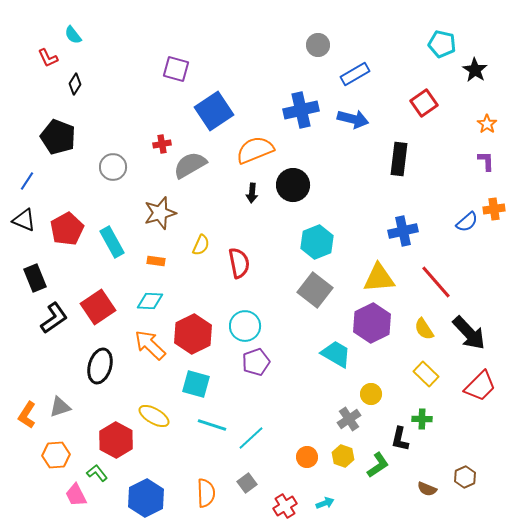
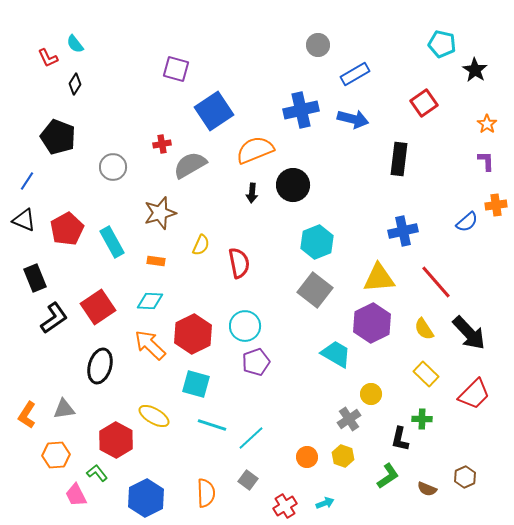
cyan semicircle at (73, 35): moved 2 px right, 9 px down
orange cross at (494, 209): moved 2 px right, 4 px up
red trapezoid at (480, 386): moved 6 px left, 8 px down
gray triangle at (60, 407): moved 4 px right, 2 px down; rotated 10 degrees clockwise
green L-shape at (378, 465): moved 10 px right, 11 px down
gray square at (247, 483): moved 1 px right, 3 px up; rotated 18 degrees counterclockwise
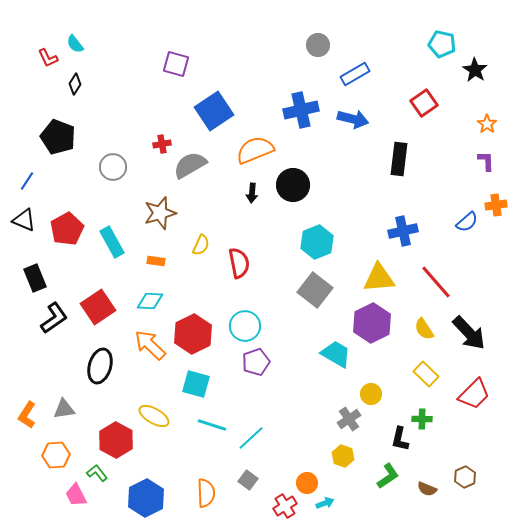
purple square at (176, 69): moved 5 px up
orange circle at (307, 457): moved 26 px down
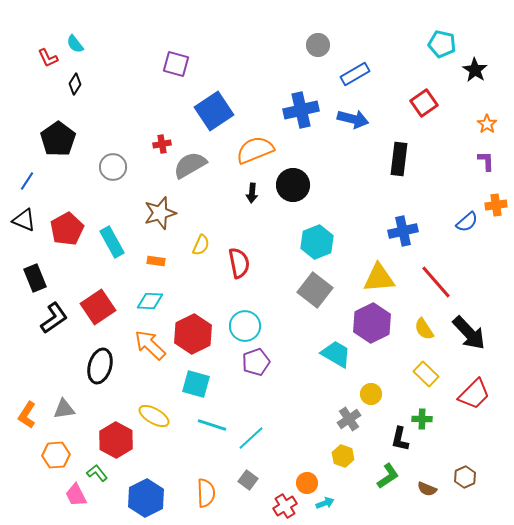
black pentagon at (58, 137): moved 2 px down; rotated 16 degrees clockwise
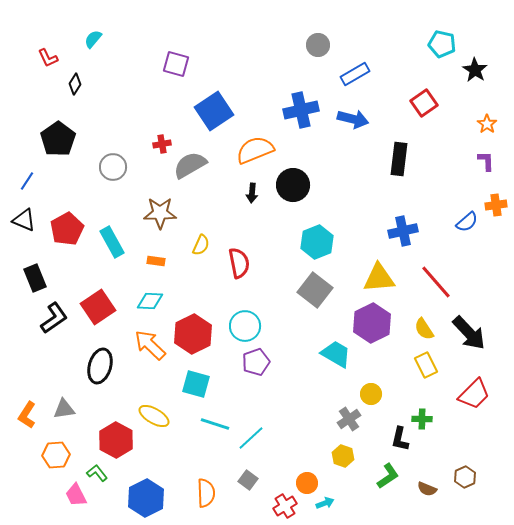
cyan semicircle at (75, 44): moved 18 px right, 5 px up; rotated 78 degrees clockwise
brown star at (160, 213): rotated 16 degrees clockwise
yellow rectangle at (426, 374): moved 9 px up; rotated 20 degrees clockwise
cyan line at (212, 425): moved 3 px right, 1 px up
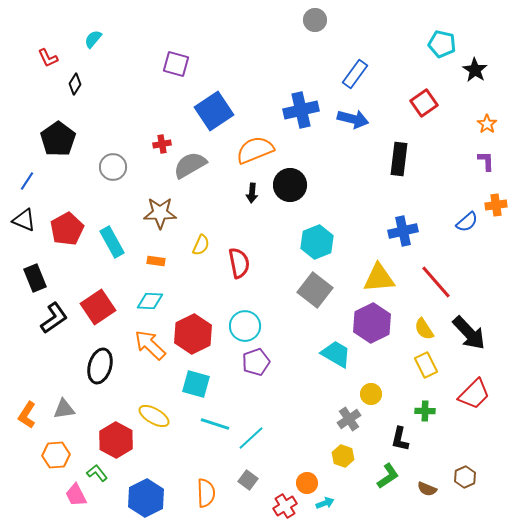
gray circle at (318, 45): moved 3 px left, 25 px up
blue rectangle at (355, 74): rotated 24 degrees counterclockwise
black circle at (293, 185): moved 3 px left
green cross at (422, 419): moved 3 px right, 8 px up
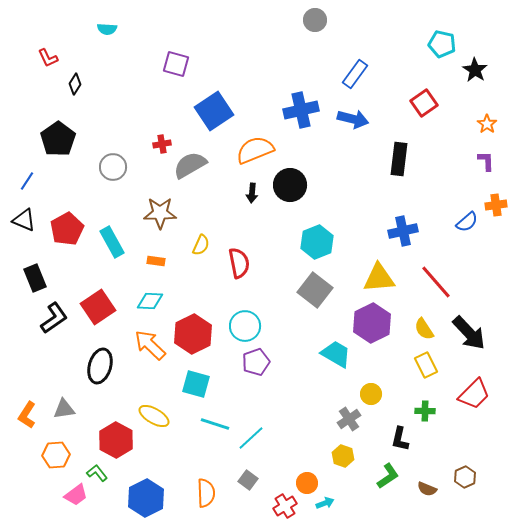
cyan semicircle at (93, 39): moved 14 px right, 10 px up; rotated 126 degrees counterclockwise
pink trapezoid at (76, 495): rotated 100 degrees counterclockwise
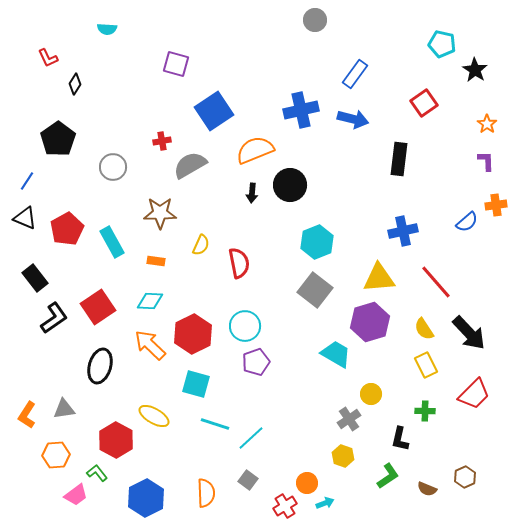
red cross at (162, 144): moved 3 px up
black triangle at (24, 220): moved 1 px right, 2 px up
black rectangle at (35, 278): rotated 16 degrees counterclockwise
purple hexagon at (372, 323): moved 2 px left, 1 px up; rotated 9 degrees clockwise
